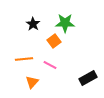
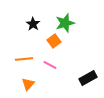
green star: rotated 18 degrees counterclockwise
orange triangle: moved 4 px left, 2 px down
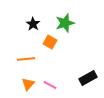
orange square: moved 4 px left, 1 px down; rotated 24 degrees counterclockwise
orange line: moved 2 px right
pink line: moved 20 px down
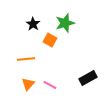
orange square: moved 2 px up
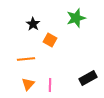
green star: moved 11 px right, 5 px up
pink line: rotated 64 degrees clockwise
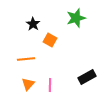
black rectangle: moved 1 px left, 1 px up
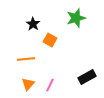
pink line: rotated 24 degrees clockwise
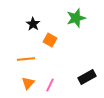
orange triangle: moved 1 px up
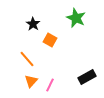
green star: rotated 30 degrees counterclockwise
orange line: moved 1 px right; rotated 54 degrees clockwise
orange triangle: moved 3 px right, 2 px up
